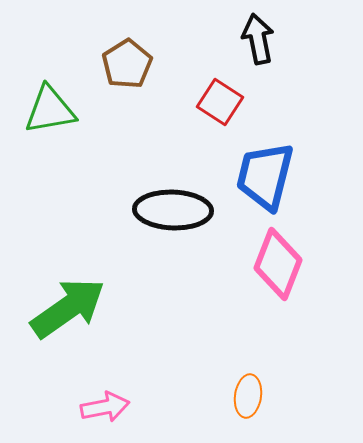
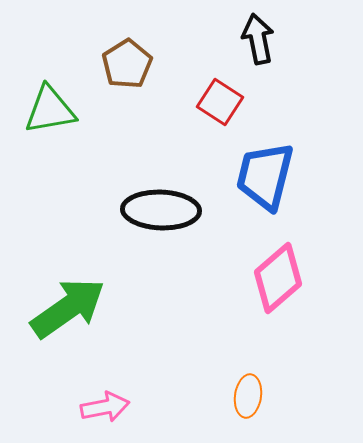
black ellipse: moved 12 px left
pink diamond: moved 14 px down; rotated 28 degrees clockwise
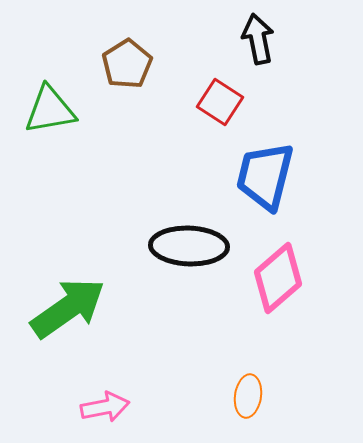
black ellipse: moved 28 px right, 36 px down
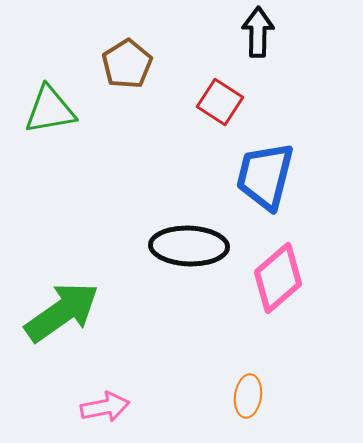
black arrow: moved 7 px up; rotated 12 degrees clockwise
green arrow: moved 6 px left, 4 px down
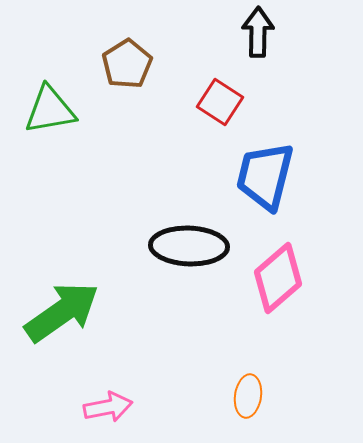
pink arrow: moved 3 px right
